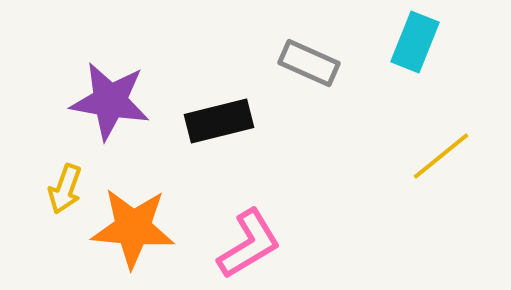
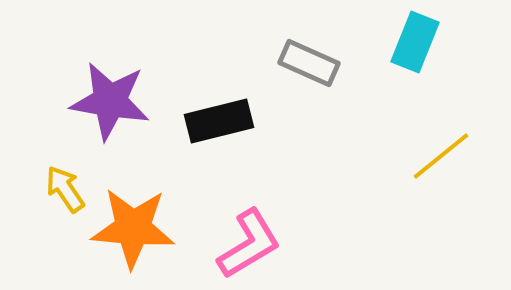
yellow arrow: rotated 126 degrees clockwise
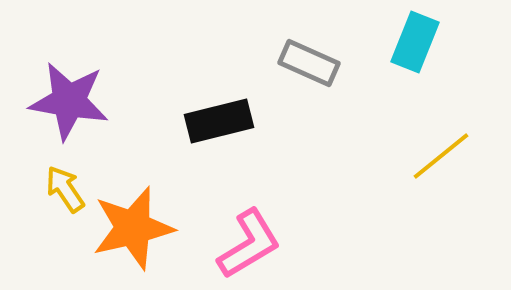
purple star: moved 41 px left
orange star: rotated 18 degrees counterclockwise
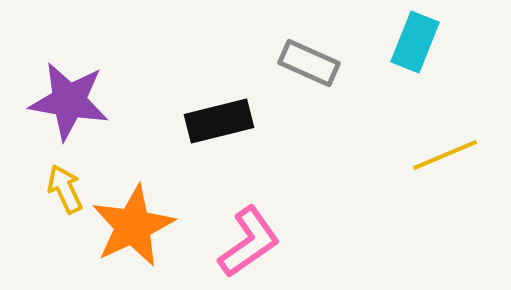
yellow line: moved 4 px right, 1 px up; rotated 16 degrees clockwise
yellow arrow: rotated 9 degrees clockwise
orange star: moved 2 px up; rotated 12 degrees counterclockwise
pink L-shape: moved 2 px up; rotated 4 degrees counterclockwise
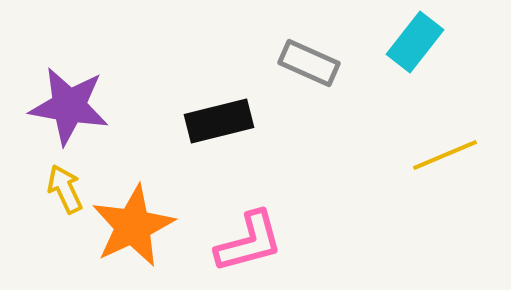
cyan rectangle: rotated 16 degrees clockwise
purple star: moved 5 px down
pink L-shape: rotated 20 degrees clockwise
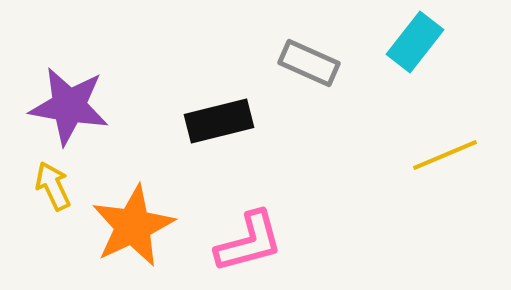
yellow arrow: moved 12 px left, 3 px up
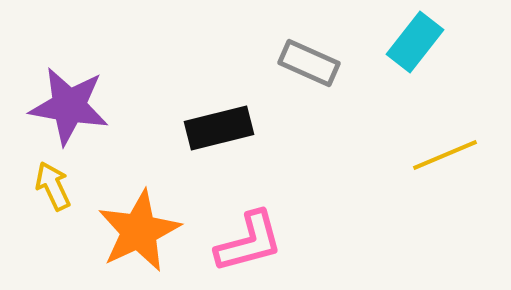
black rectangle: moved 7 px down
orange star: moved 6 px right, 5 px down
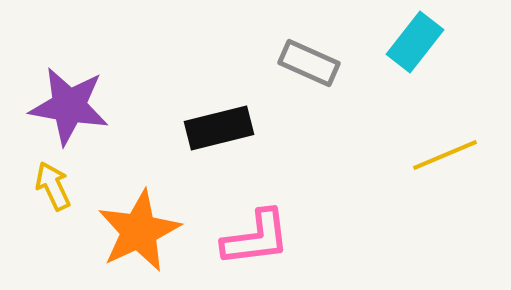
pink L-shape: moved 7 px right, 4 px up; rotated 8 degrees clockwise
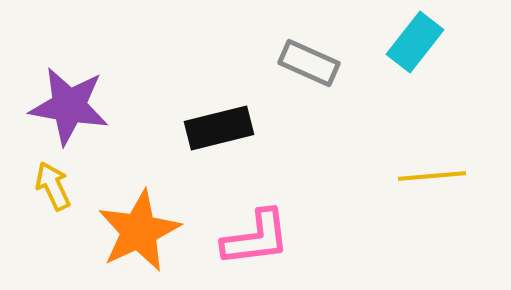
yellow line: moved 13 px left, 21 px down; rotated 18 degrees clockwise
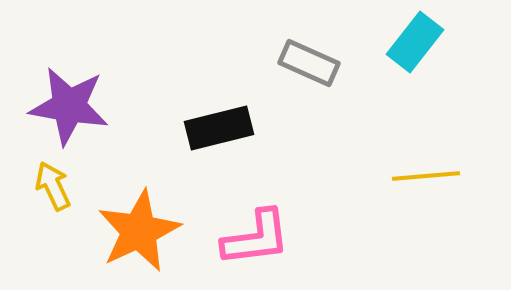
yellow line: moved 6 px left
